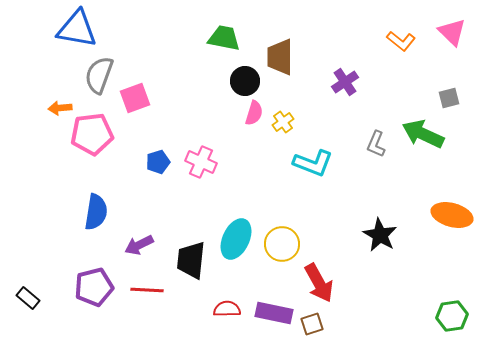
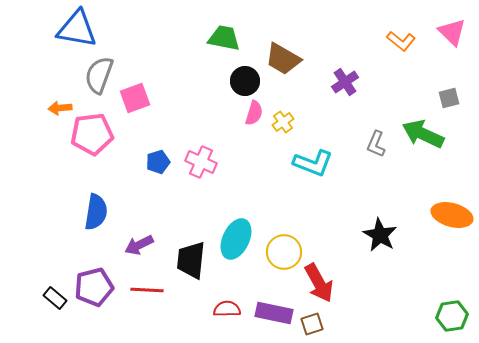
brown trapezoid: moved 3 px right, 2 px down; rotated 60 degrees counterclockwise
yellow circle: moved 2 px right, 8 px down
black rectangle: moved 27 px right
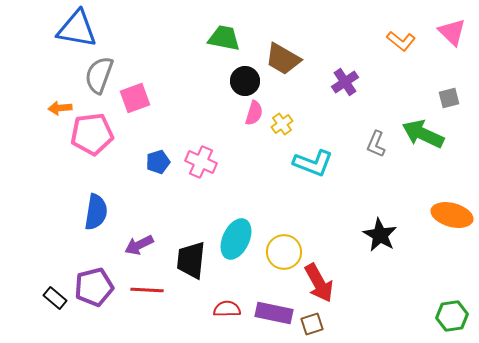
yellow cross: moved 1 px left, 2 px down
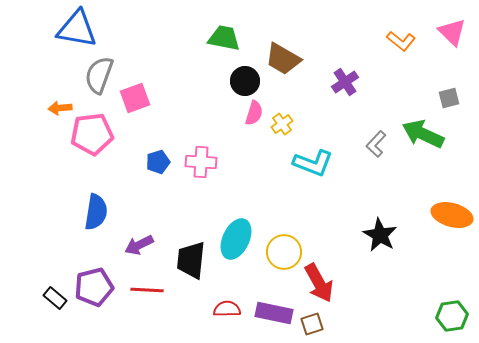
gray L-shape: rotated 20 degrees clockwise
pink cross: rotated 20 degrees counterclockwise
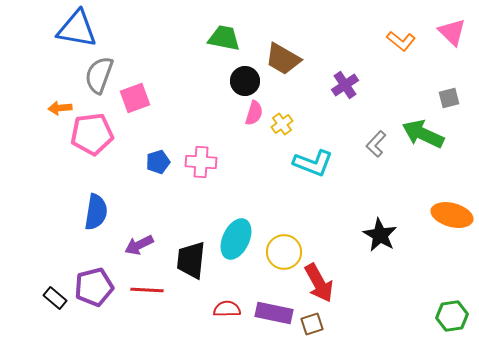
purple cross: moved 3 px down
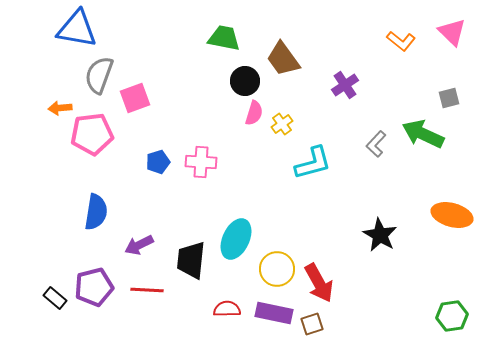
brown trapezoid: rotated 24 degrees clockwise
cyan L-shape: rotated 36 degrees counterclockwise
yellow circle: moved 7 px left, 17 px down
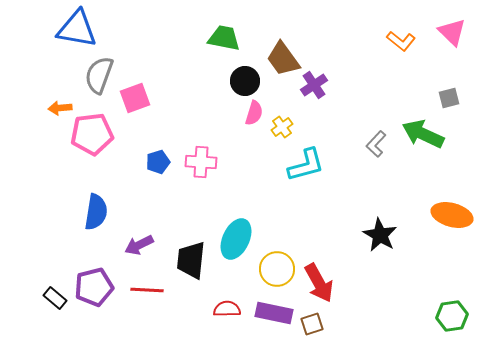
purple cross: moved 31 px left
yellow cross: moved 3 px down
cyan L-shape: moved 7 px left, 2 px down
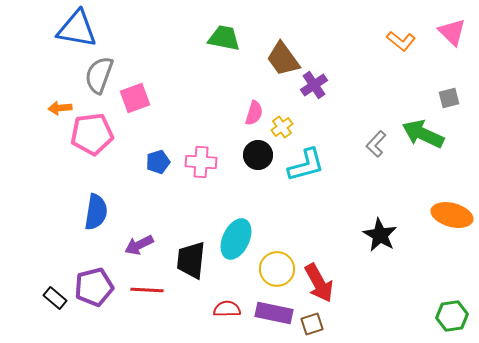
black circle: moved 13 px right, 74 px down
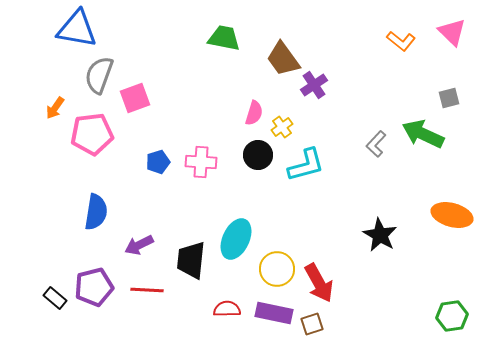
orange arrow: moved 5 px left; rotated 50 degrees counterclockwise
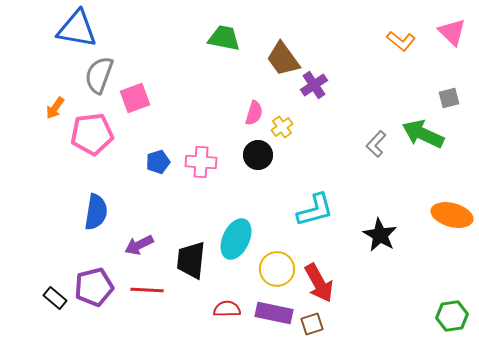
cyan L-shape: moved 9 px right, 45 px down
